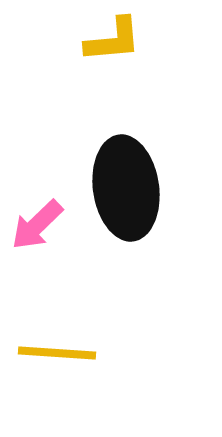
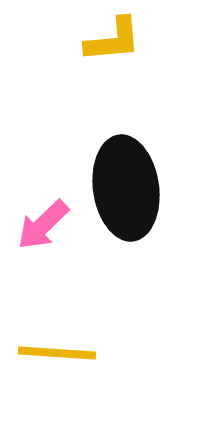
pink arrow: moved 6 px right
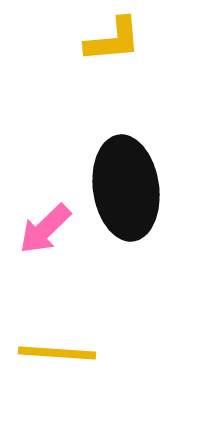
pink arrow: moved 2 px right, 4 px down
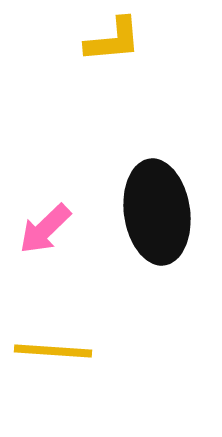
black ellipse: moved 31 px right, 24 px down
yellow line: moved 4 px left, 2 px up
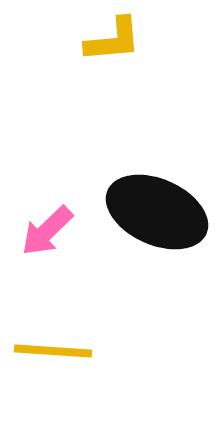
black ellipse: rotated 58 degrees counterclockwise
pink arrow: moved 2 px right, 2 px down
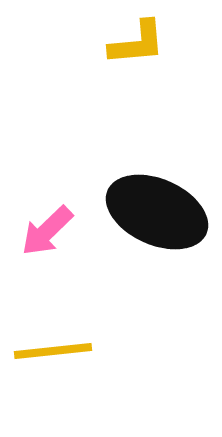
yellow L-shape: moved 24 px right, 3 px down
yellow line: rotated 10 degrees counterclockwise
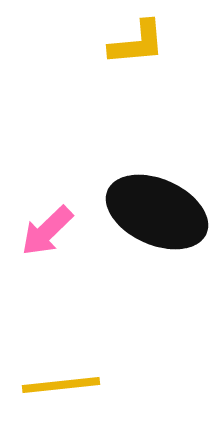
yellow line: moved 8 px right, 34 px down
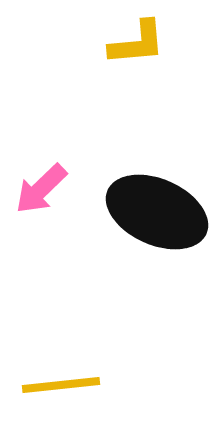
pink arrow: moved 6 px left, 42 px up
